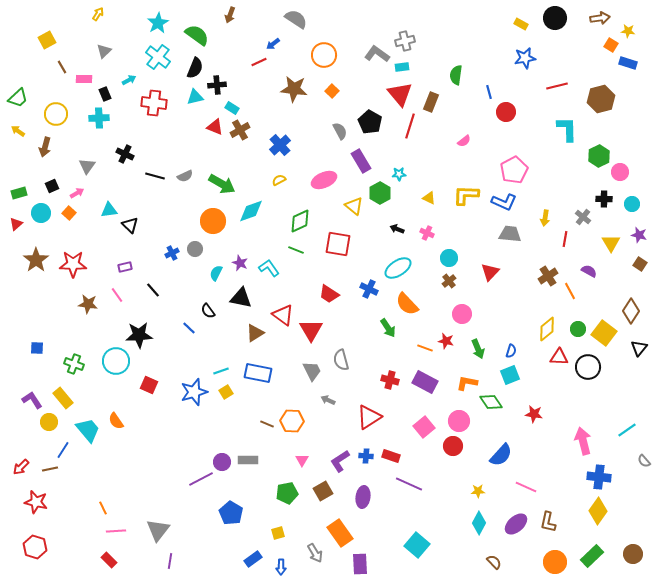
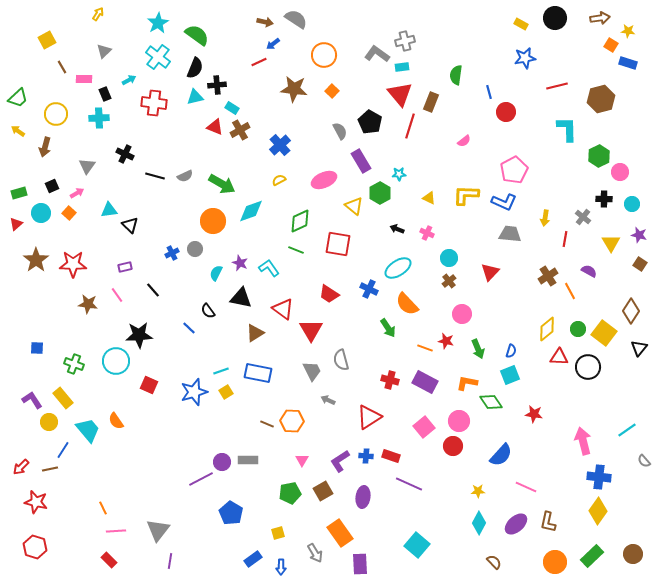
brown arrow at (230, 15): moved 35 px right, 7 px down; rotated 98 degrees counterclockwise
red triangle at (283, 315): moved 6 px up
green pentagon at (287, 493): moved 3 px right
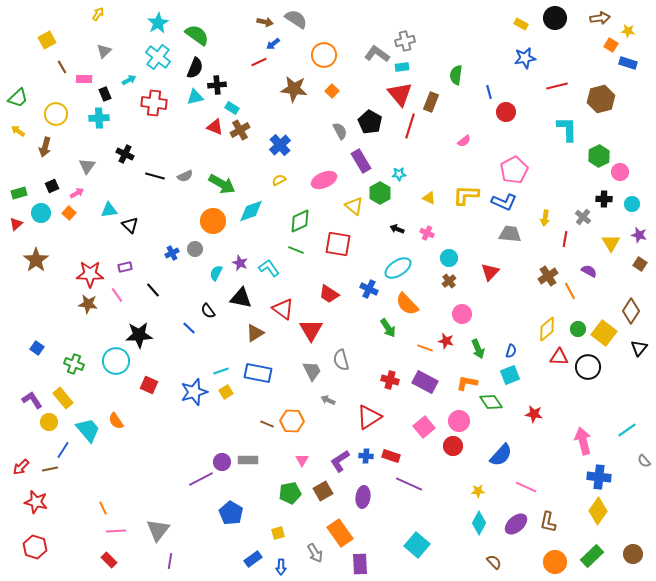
red star at (73, 264): moved 17 px right, 10 px down
blue square at (37, 348): rotated 32 degrees clockwise
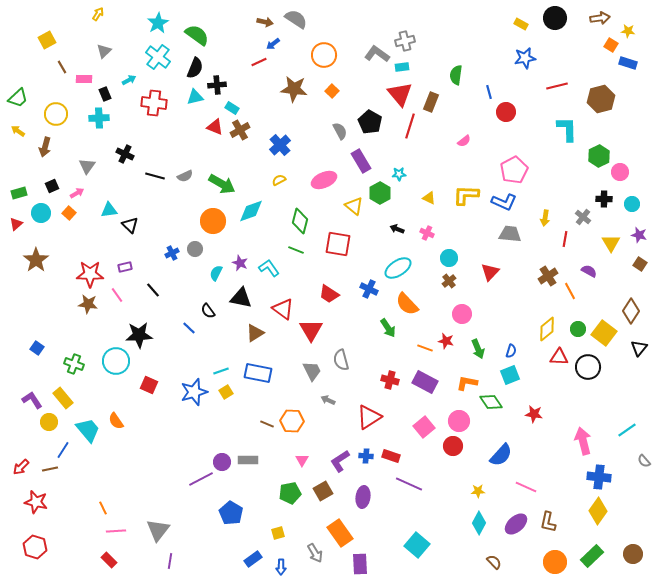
green diamond at (300, 221): rotated 50 degrees counterclockwise
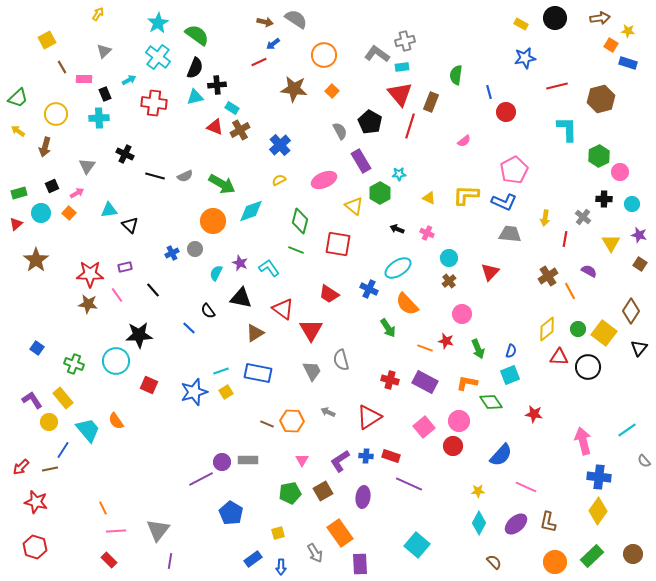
gray arrow at (328, 400): moved 12 px down
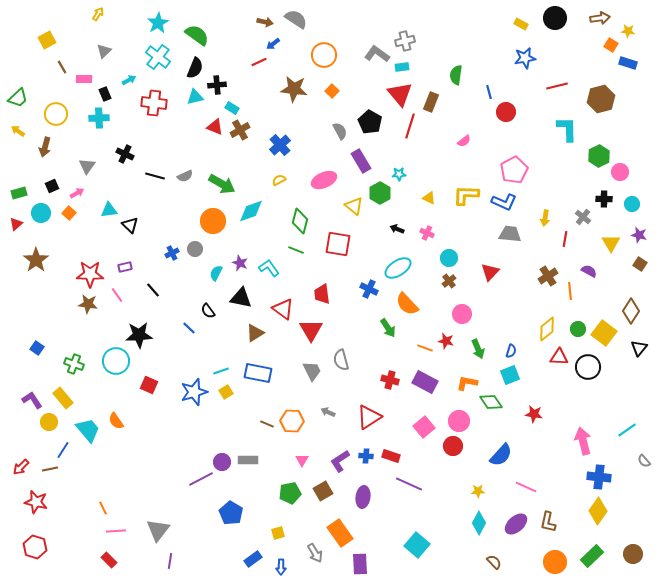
orange line at (570, 291): rotated 24 degrees clockwise
red trapezoid at (329, 294): moved 7 px left; rotated 50 degrees clockwise
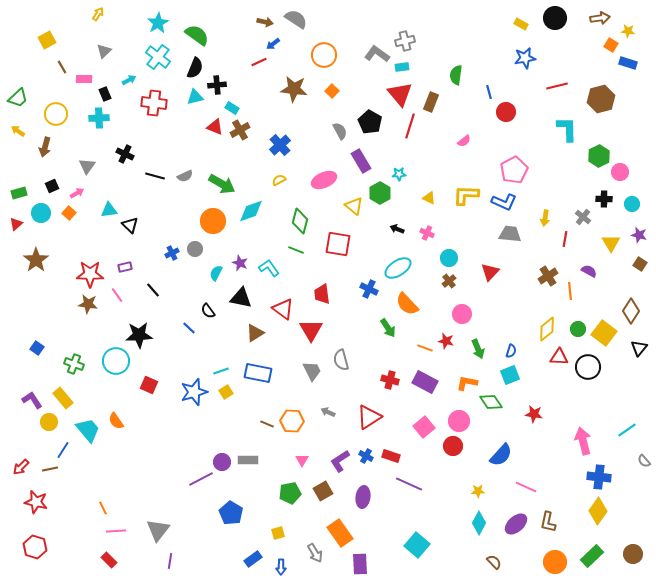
blue cross at (366, 456): rotated 24 degrees clockwise
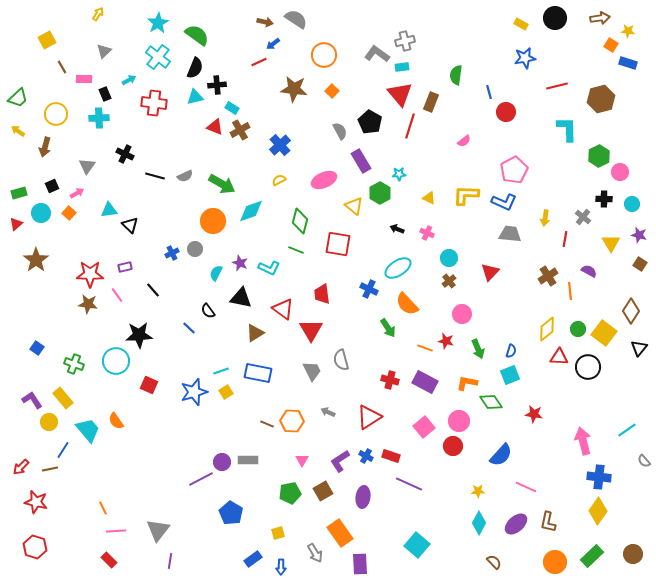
cyan L-shape at (269, 268): rotated 150 degrees clockwise
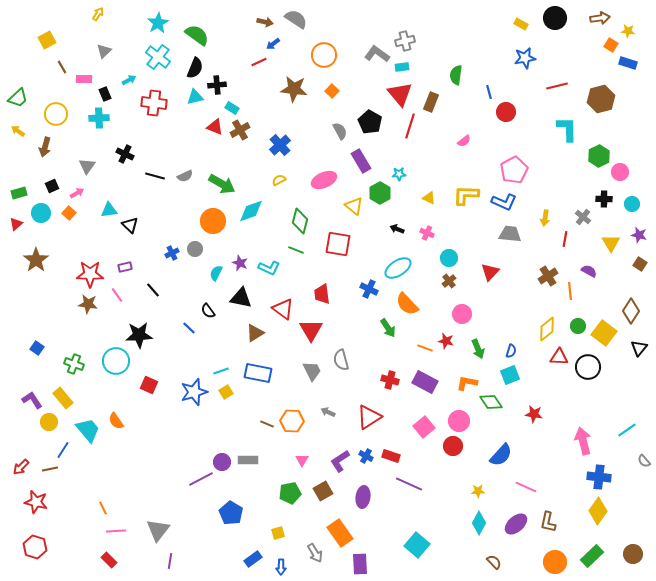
green circle at (578, 329): moved 3 px up
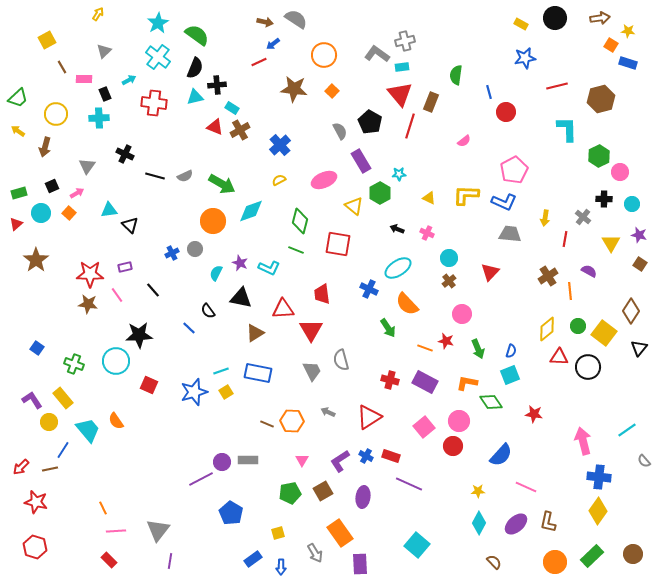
red triangle at (283, 309): rotated 40 degrees counterclockwise
